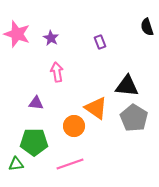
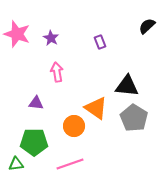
black semicircle: moved 1 px up; rotated 66 degrees clockwise
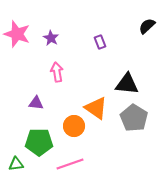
black triangle: moved 2 px up
green pentagon: moved 5 px right
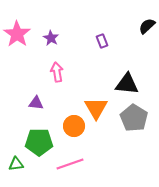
pink star: rotated 16 degrees clockwise
purple rectangle: moved 2 px right, 1 px up
orange triangle: rotated 25 degrees clockwise
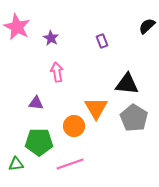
pink star: moved 7 px up; rotated 8 degrees counterclockwise
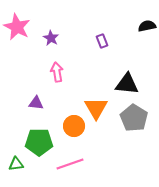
black semicircle: rotated 30 degrees clockwise
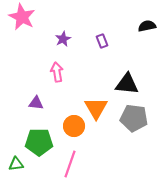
pink star: moved 5 px right, 10 px up
purple star: moved 12 px right, 1 px down; rotated 14 degrees clockwise
gray pentagon: rotated 24 degrees counterclockwise
pink line: rotated 52 degrees counterclockwise
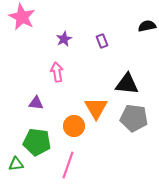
purple star: moved 1 px right
green pentagon: moved 2 px left; rotated 8 degrees clockwise
pink line: moved 2 px left, 1 px down
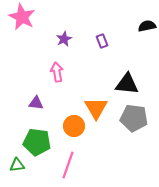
green triangle: moved 1 px right, 1 px down
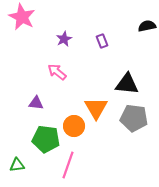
pink arrow: rotated 42 degrees counterclockwise
green pentagon: moved 9 px right, 3 px up
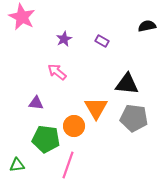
purple rectangle: rotated 40 degrees counterclockwise
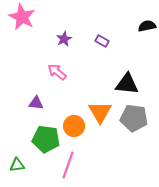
orange triangle: moved 4 px right, 4 px down
